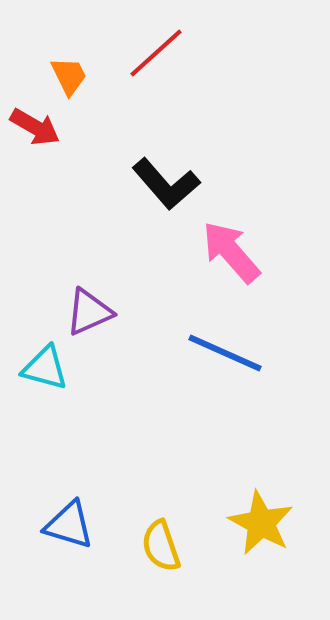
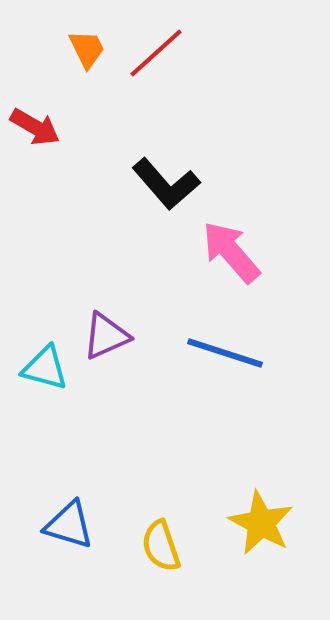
orange trapezoid: moved 18 px right, 27 px up
purple triangle: moved 17 px right, 24 px down
blue line: rotated 6 degrees counterclockwise
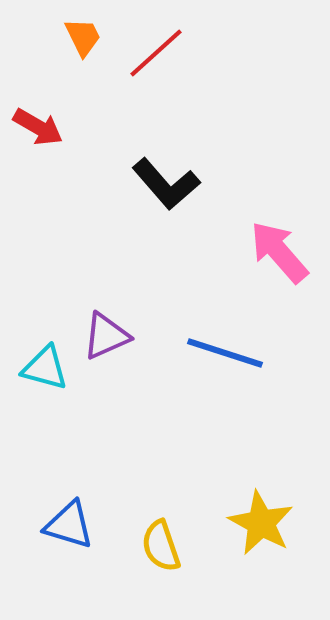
orange trapezoid: moved 4 px left, 12 px up
red arrow: moved 3 px right
pink arrow: moved 48 px right
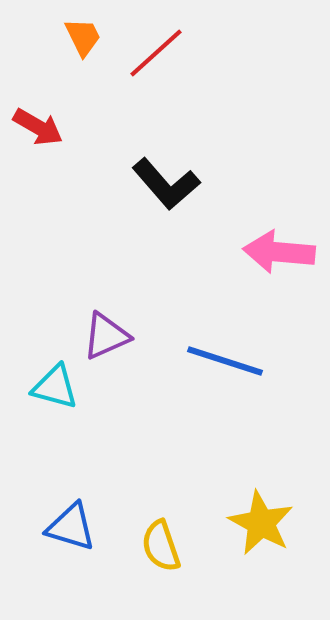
pink arrow: rotated 44 degrees counterclockwise
blue line: moved 8 px down
cyan triangle: moved 10 px right, 19 px down
blue triangle: moved 2 px right, 2 px down
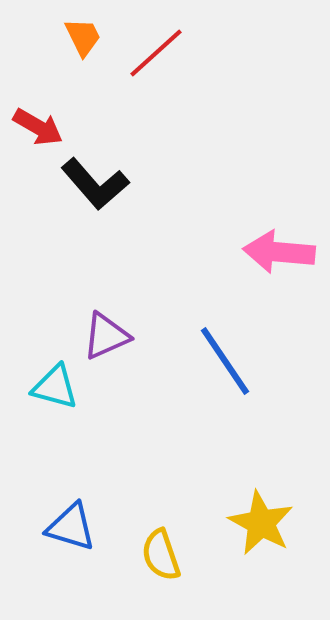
black L-shape: moved 71 px left
blue line: rotated 38 degrees clockwise
yellow semicircle: moved 9 px down
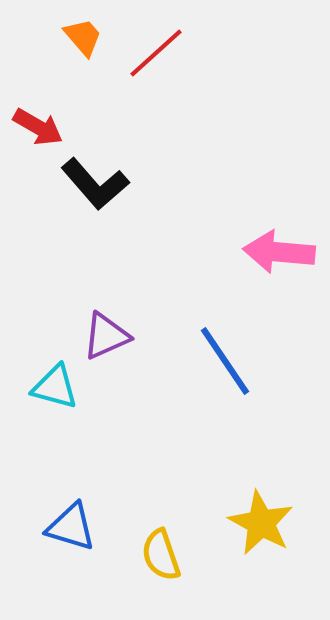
orange trapezoid: rotated 15 degrees counterclockwise
